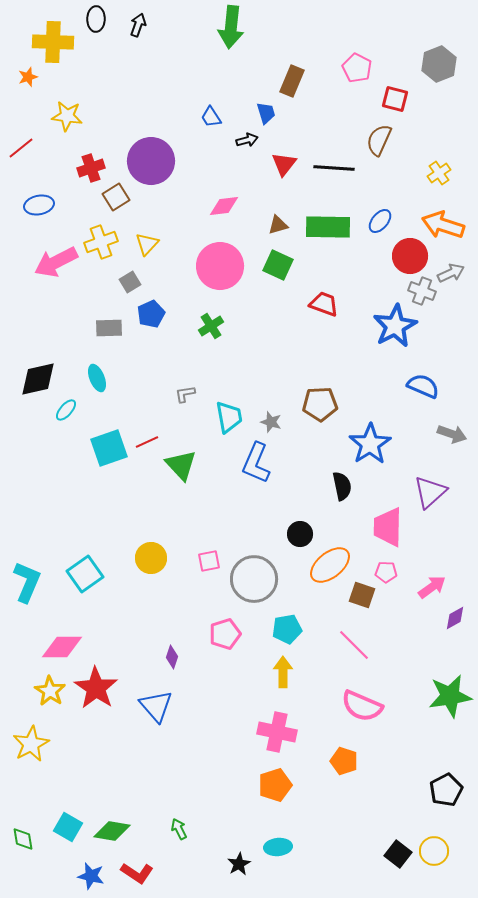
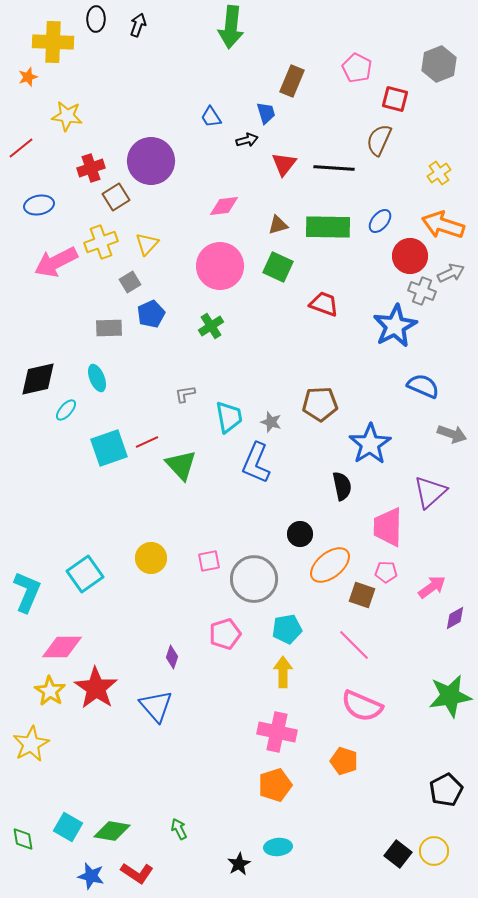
green square at (278, 265): moved 2 px down
cyan L-shape at (27, 582): moved 10 px down
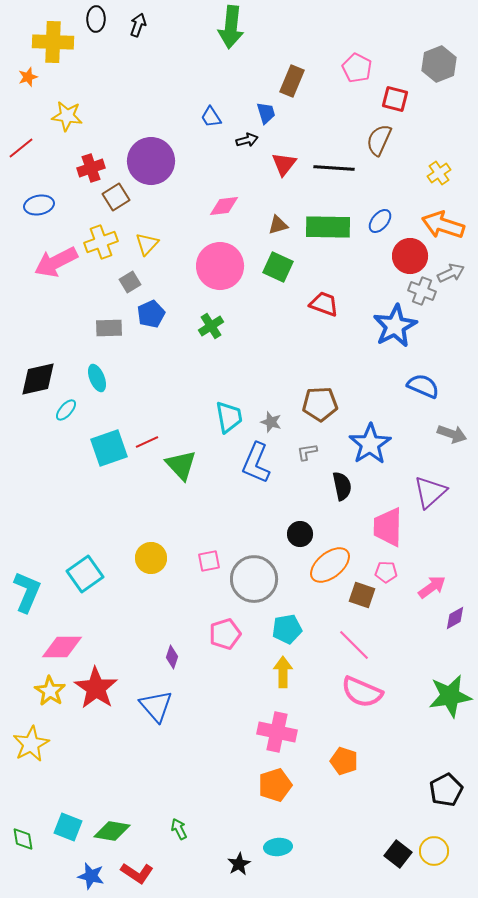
gray L-shape at (185, 394): moved 122 px right, 58 px down
pink semicircle at (362, 706): moved 14 px up
cyan square at (68, 827): rotated 8 degrees counterclockwise
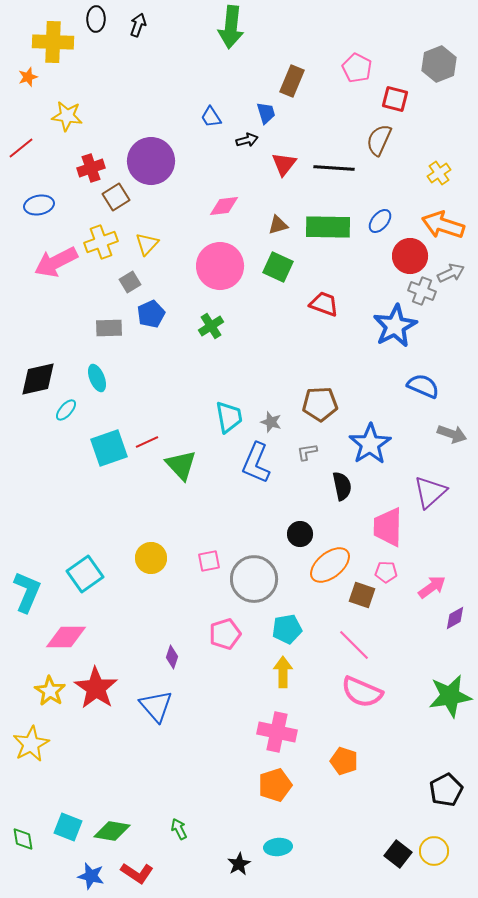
pink diamond at (62, 647): moved 4 px right, 10 px up
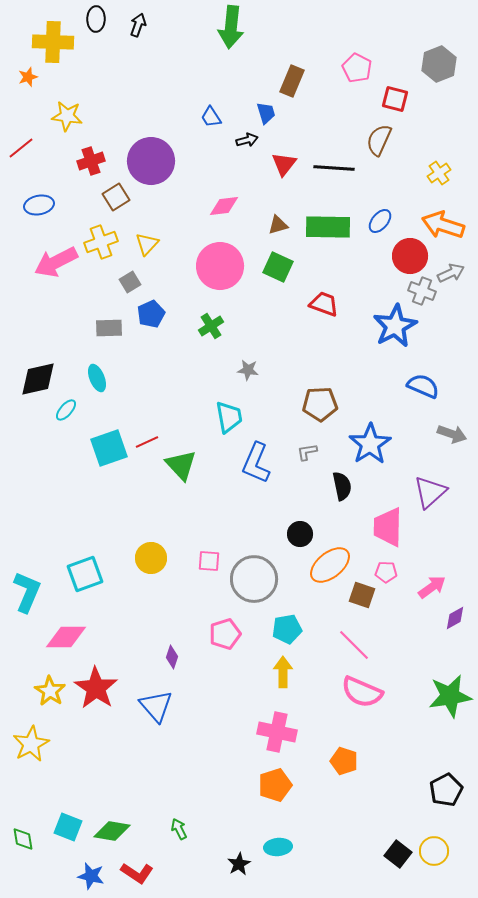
red cross at (91, 168): moved 7 px up
gray star at (271, 422): moved 23 px left, 52 px up; rotated 10 degrees counterclockwise
pink square at (209, 561): rotated 15 degrees clockwise
cyan square at (85, 574): rotated 15 degrees clockwise
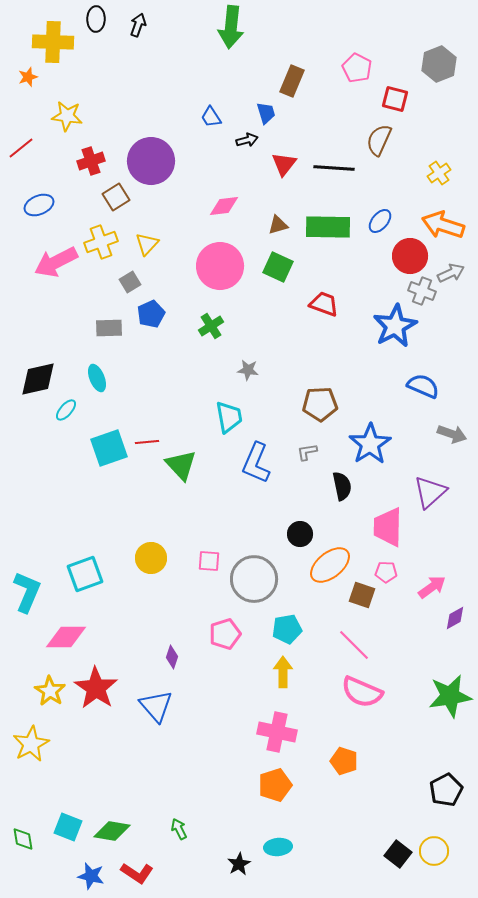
blue ellipse at (39, 205): rotated 12 degrees counterclockwise
red line at (147, 442): rotated 20 degrees clockwise
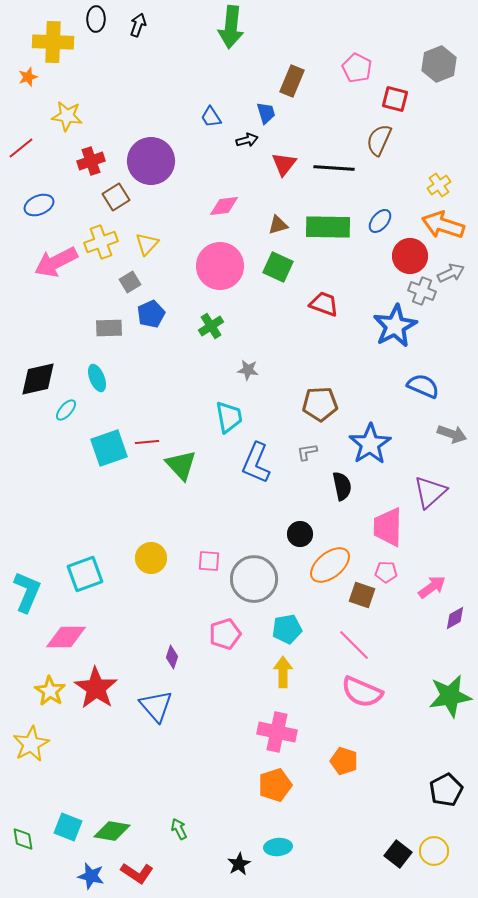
yellow cross at (439, 173): moved 12 px down
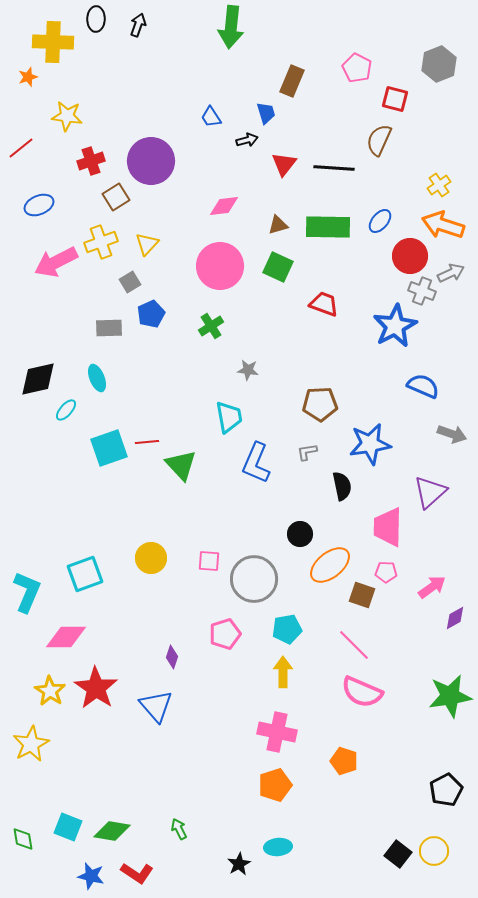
blue star at (370, 444): rotated 24 degrees clockwise
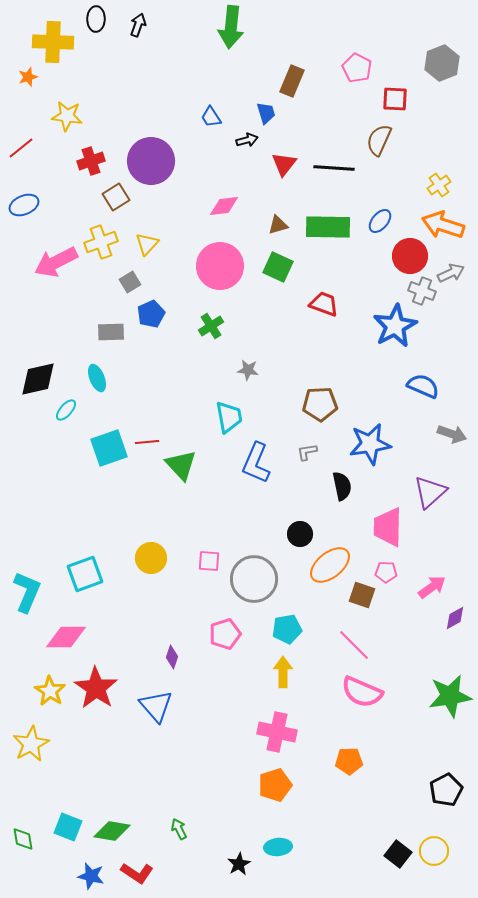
gray hexagon at (439, 64): moved 3 px right, 1 px up
red square at (395, 99): rotated 12 degrees counterclockwise
blue ellipse at (39, 205): moved 15 px left
gray rectangle at (109, 328): moved 2 px right, 4 px down
orange pentagon at (344, 761): moved 5 px right; rotated 20 degrees counterclockwise
